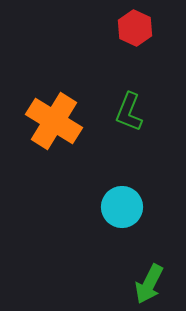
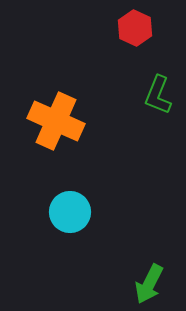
green L-shape: moved 29 px right, 17 px up
orange cross: moved 2 px right; rotated 8 degrees counterclockwise
cyan circle: moved 52 px left, 5 px down
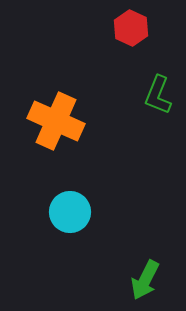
red hexagon: moved 4 px left
green arrow: moved 4 px left, 4 px up
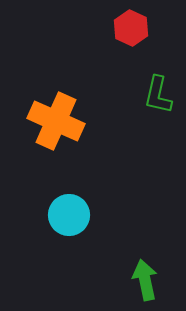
green L-shape: rotated 9 degrees counterclockwise
cyan circle: moved 1 px left, 3 px down
green arrow: rotated 141 degrees clockwise
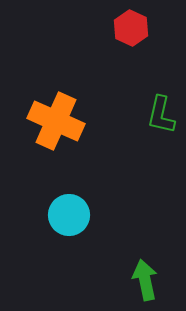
green L-shape: moved 3 px right, 20 px down
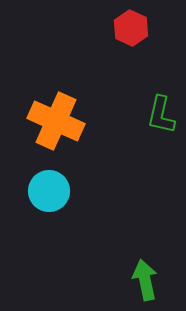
cyan circle: moved 20 px left, 24 px up
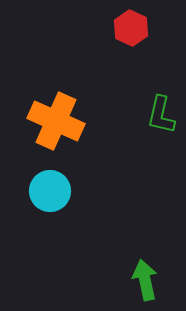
cyan circle: moved 1 px right
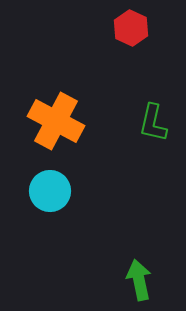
green L-shape: moved 8 px left, 8 px down
orange cross: rotated 4 degrees clockwise
green arrow: moved 6 px left
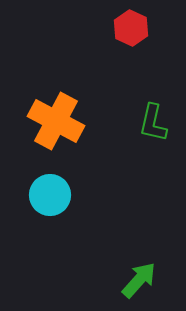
cyan circle: moved 4 px down
green arrow: rotated 54 degrees clockwise
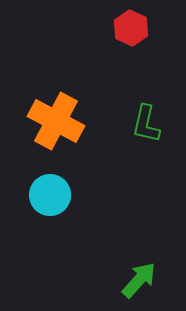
green L-shape: moved 7 px left, 1 px down
